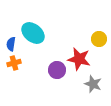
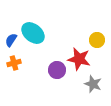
yellow circle: moved 2 px left, 1 px down
blue semicircle: moved 4 px up; rotated 24 degrees clockwise
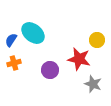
purple circle: moved 7 px left
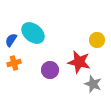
red star: moved 3 px down
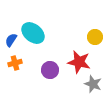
yellow circle: moved 2 px left, 3 px up
orange cross: moved 1 px right
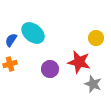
yellow circle: moved 1 px right, 1 px down
orange cross: moved 5 px left, 1 px down
purple circle: moved 1 px up
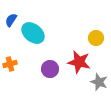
blue semicircle: moved 20 px up
gray star: moved 6 px right, 2 px up
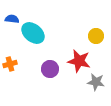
blue semicircle: moved 1 px right, 1 px up; rotated 64 degrees clockwise
yellow circle: moved 2 px up
red star: moved 1 px up
gray star: moved 3 px left; rotated 12 degrees counterclockwise
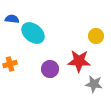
red star: rotated 10 degrees counterclockwise
gray star: moved 2 px left, 2 px down
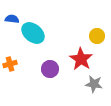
yellow circle: moved 1 px right
red star: moved 2 px right, 2 px up; rotated 30 degrees clockwise
